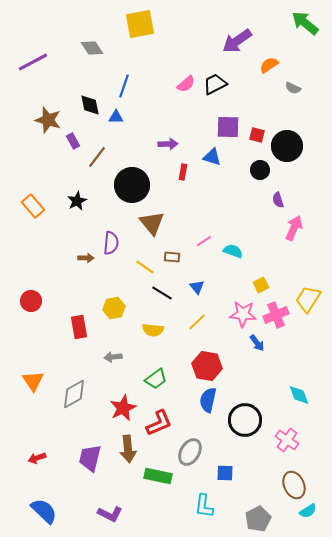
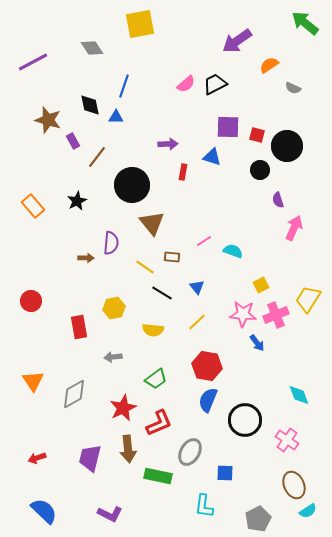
blue semicircle at (208, 400): rotated 10 degrees clockwise
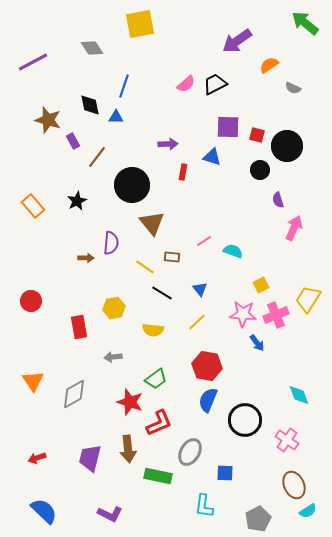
blue triangle at (197, 287): moved 3 px right, 2 px down
red star at (123, 408): moved 7 px right, 6 px up; rotated 28 degrees counterclockwise
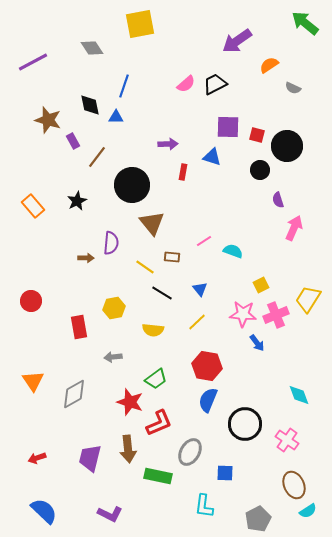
black circle at (245, 420): moved 4 px down
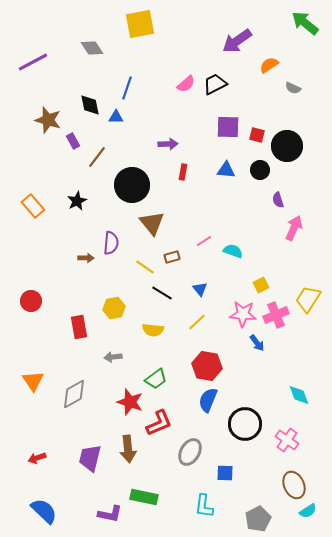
blue line at (124, 86): moved 3 px right, 2 px down
blue triangle at (212, 157): moved 14 px right, 13 px down; rotated 12 degrees counterclockwise
brown rectangle at (172, 257): rotated 21 degrees counterclockwise
green rectangle at (158, 476): moved 14 px left, 21 px down
purple L-shape at (110, 514): rotated 15 degrees counterclockwise
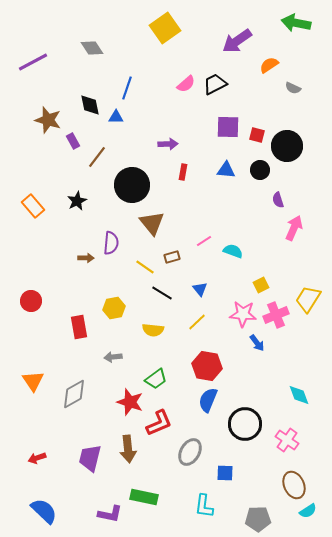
green arrow at (305, 23): moved 9 px left; rotated 28 degrees counterclockwise
yellow square at (140, 24): moved 25 px right, 4 px down; rotated 24 degrees counterclockwise
gray pentagon at (258, 519): rotated 25 degrees clockwise
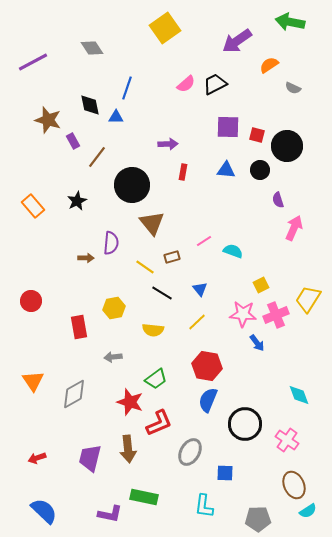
green arrow at (296, 23): moved 6 px left, 1 px up
